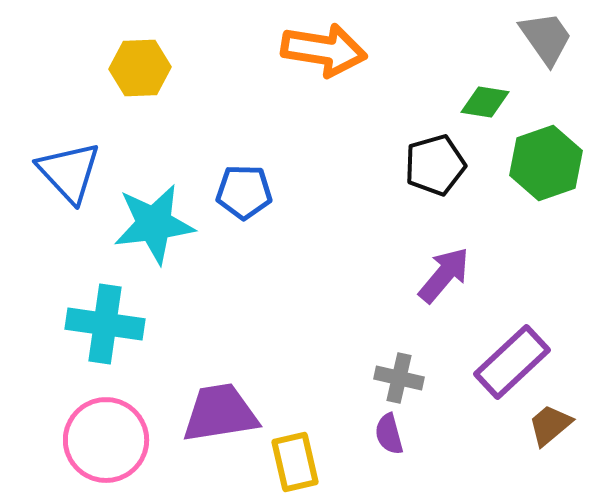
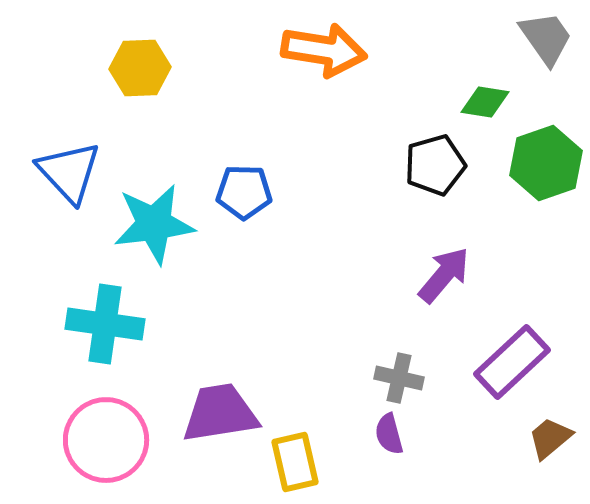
brown trapezoid: moved 13 px down
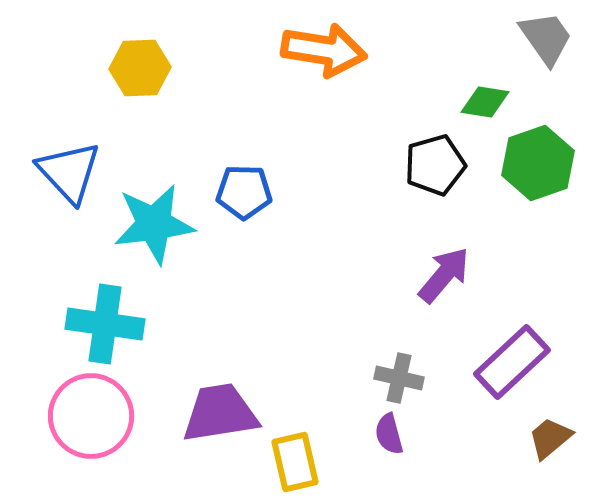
green hexagon: moved 8 px left
pink circle: moved 15 px left, 24 px up
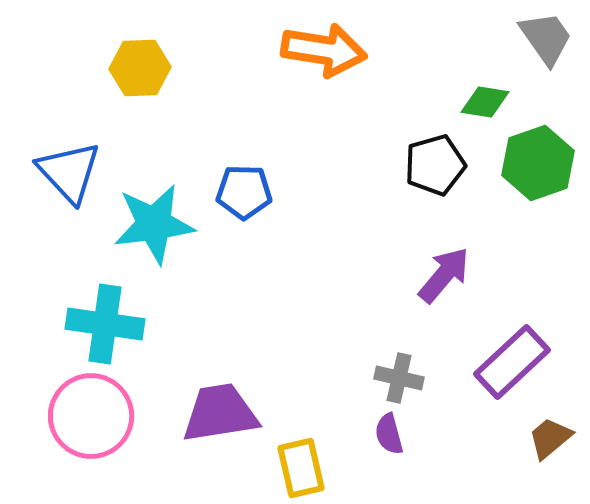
yellow rectangle: moved 6 px right, 6 px down
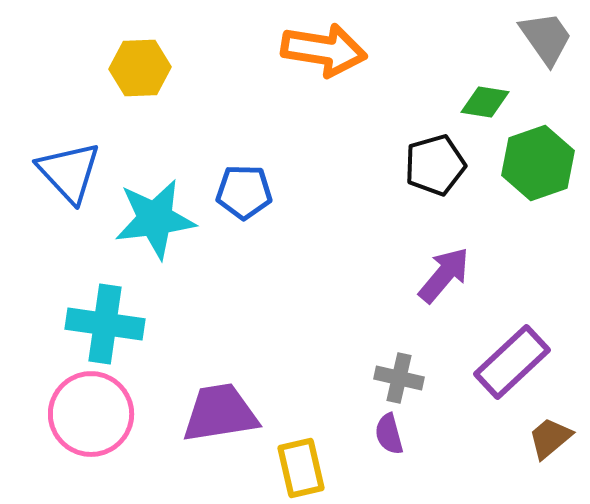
cyan star: moved 1 px right, 5 px up
pink circle: moved 2 px up
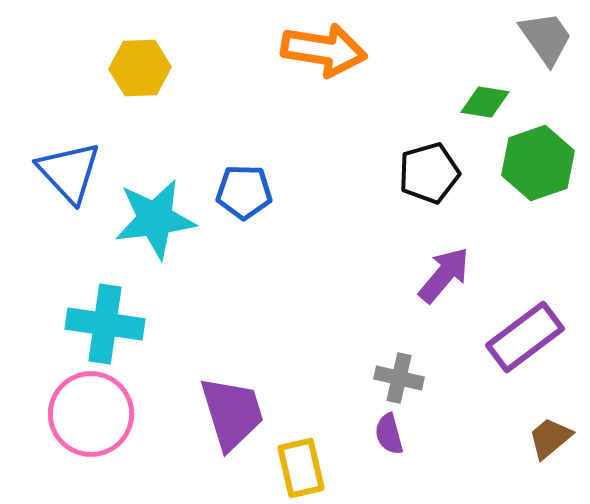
black pentagon: moved 6 px left, 8 px down
purple rectangle: moved 13 px right, 25 px up; rotated 6 degrees clockwise
purple trapezoid: moved 12 px right; rotated 82 degrees clockwise
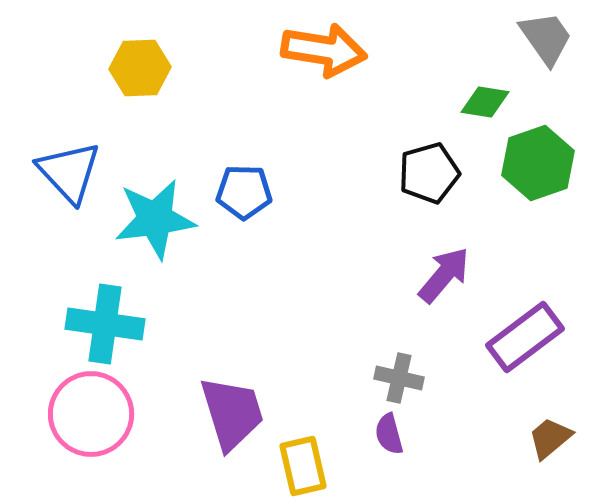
yellow rectangle: moved 2 px right, 2 px up
